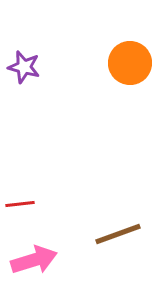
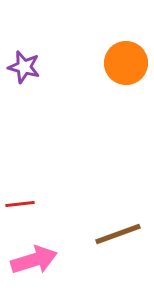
orange circle: moved 4 px left
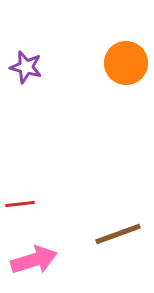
purple star: moved 2 px right
